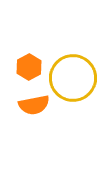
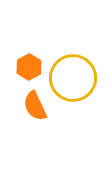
orange semicircle: moved 1 px right, 1 px down; rotated 76 degrees clockwise
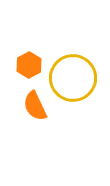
orange hexagon: moved 2 px up
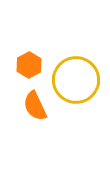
yellow circle: moved 3 px right, 2 px down
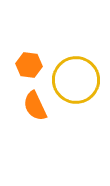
orange hexagon: rotated 25 degrees counterclockwise
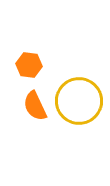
yellow circle: moved 3 px right, 21 px down
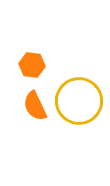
orange hexagon: moved 3 px right
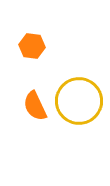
orange hexagon: moved 19 px up
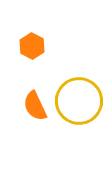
orange hexagon: rotated 20 degrees clockwise
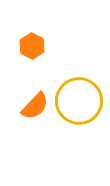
orange semicircle: rotated 112 degrees counterclockwise
